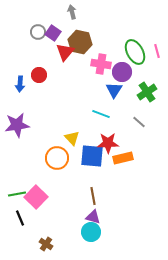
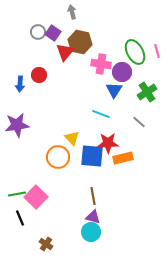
orange circle: moved 1 px right, 1 px up
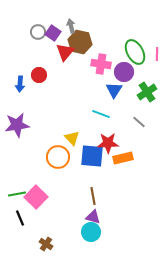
gray arrow: moved 1 px left, 14 px down
pink line: moved 3 px down; rotated 16 degrees clockwise
purple circle: moved 2 px right
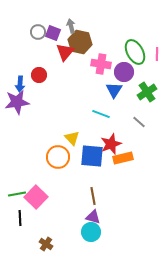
purple square: rotated 14 degrees counterclockwise
purple star: moved 23 px up
red star: moved 3 px right, 1 px down; rotated 20 degrees counterclockwise
black line: rotated 21 degrees clockwise
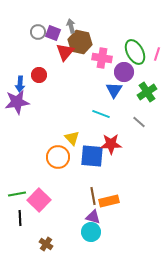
pink line: rotated 16 degrees clockwise
pink cross: moved 1 px right, 6 px up
red star: rotated 20 degrees clockwise
orange rectangle: moved 14 px left, 43 px down
pink square: moved 3 px right, 3 px down
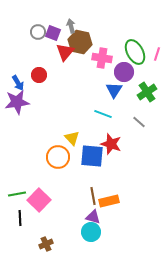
blue arrow: moved 2 px left, 1 px up; rotated 35 degrees counterclockwise
cyan line: moved 2 px right
red star: rotated 20 degrees clockwise
brown cross: rotated 32 degrees clockwise
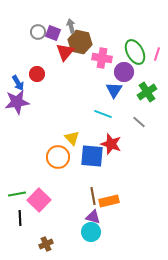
red circle: moved 2 px left, 1 px up
